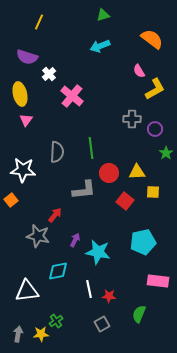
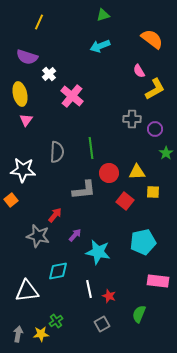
purple arrow: moved 5 px up; rotated 16 degrees clockwise
red star: rotated 16 degrees clockwise
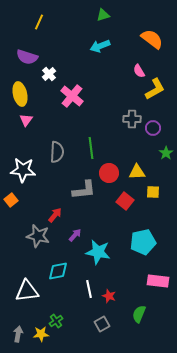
purple circle: moved 2 px left, 1 px up
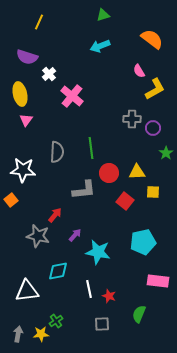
gray square: rotated 28 degrees clockwise
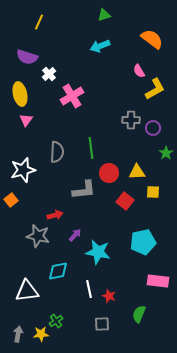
green triangle: moved 1 px right
pink cross: rotated 20 degrees clockwise
gray cross: moved 1 px left, 1 px down
white star: rotated 20 degrees counterclockwise
red arrow: rotated 35 degrees clockwise
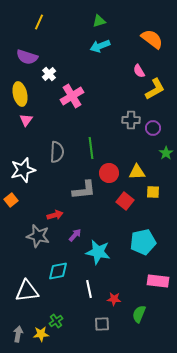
green triangle: moved 5 px left, 6 px down
red star: moved 5 px right, 3 px down; rotated 16 degrees counterclockwise
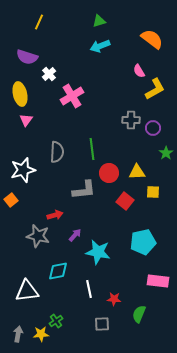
green line: moved 1 px right, 1 px down
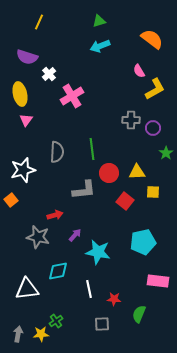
gray star: moved 1 px down
white triangle: moved 2 px up
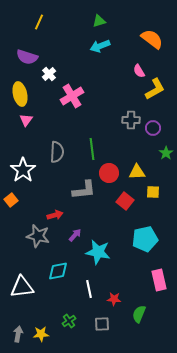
white star: rotated 20 degrees counterclockwise
gray star: moved 1 px up
cyan pentagon: moved 2 px right, 3 px up
pink rectangle: moved 1 px right, 1 px up; rotated 70 degrees clockwise
white triangle: moved 5 px left, 2 px up
green cross: moved 13 px right
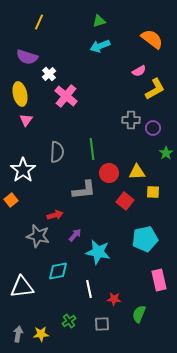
pink semicircle: rotated 88 degrees counterclockwise
pink cross: moved 6 px left; rotated 20 degrees counterclockwise
